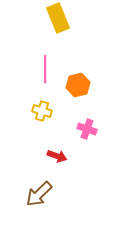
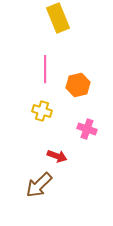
brown arrow: moved 9 px up
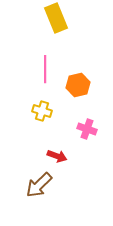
yellow rectangle: moved 2 px left
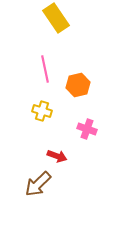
yellow rectangle: rotated 12 degrees counterclockwise
pink line: rotated 12 degrees counterclockwise
brown arrow: moved 1 px left, 1 px up
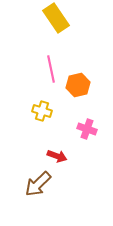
pink line: moved 6 px right
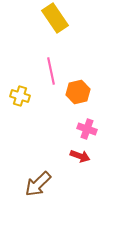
yellow rectangle: moved 1 px left
pink line: moved 2 px down
orange hexagon: moved 7 px down
yellow cross: moved 22 px left, 15 px up
red arrow: moved 23 px right
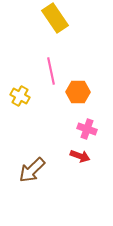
orange hexagon: rotated 15 degrees clockwise
yellow cross: rotated 12 degrees clockwise
brown arrow: moved 6 px left, 14 px up
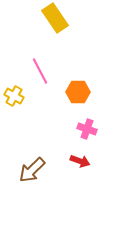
pink line: moved 11 px left; rotated 16 degrees counterclockwise
yellow cross: moved 6 px left
red arrow: moved 5 px down
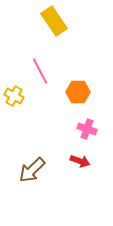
yellow rectangle: moved 1 px left, 3 px down
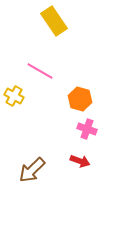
pink line: rotated 32 degrees counterclockwise
orange hexagon: moved 2 px right, 7 px down; rotated 15 degrees clockwise
